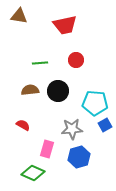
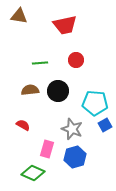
gray star: rotated 25 degrees clockwise
blue hexagon: moved 4 px left
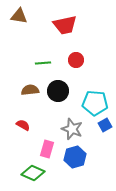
green line: moved 3 px right
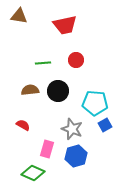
blue hexagon: moved 1 px right, 1 px up
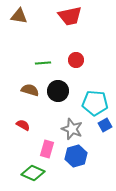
red trapezoid: moved 5 px right, 9 px up
brown semicircle: rotated 24 degrees clockwise
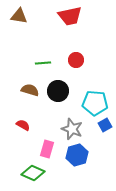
blue hexagon: moved 1 px right, 1 px up
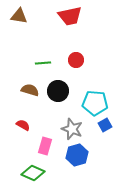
pink rectangle: moved 2 px left, 3 px up
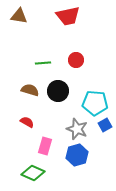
red trapezoid: moved 2 px left
red semicircle: moved 4 px right, 3 px up
gray star: moved 5 px right
